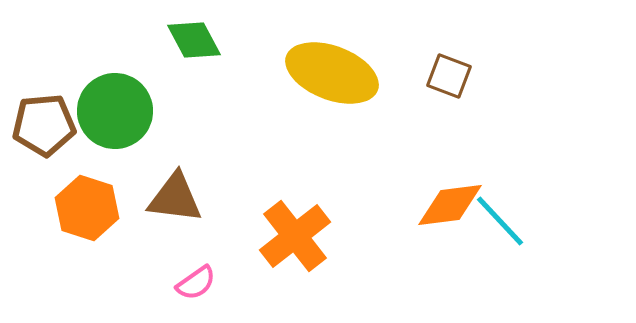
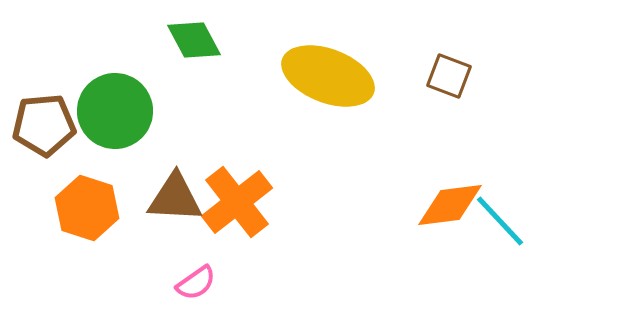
yellow ellipse: moved 4 px left, 3 px down
brown triangle: rotated 4 degrees counterclockwise
orange cross: moved 58 px left, 34 px up
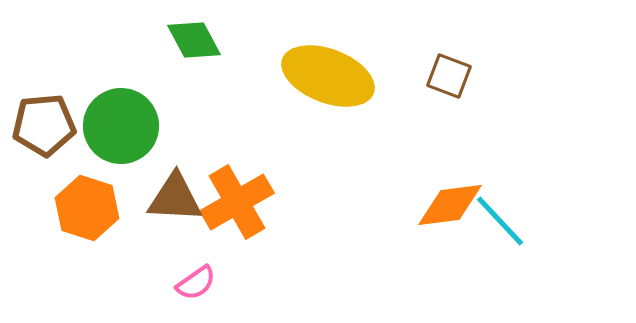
green circle: moved 6 px right, 15 px down
orange cross: rotated 8 degrees clockwise
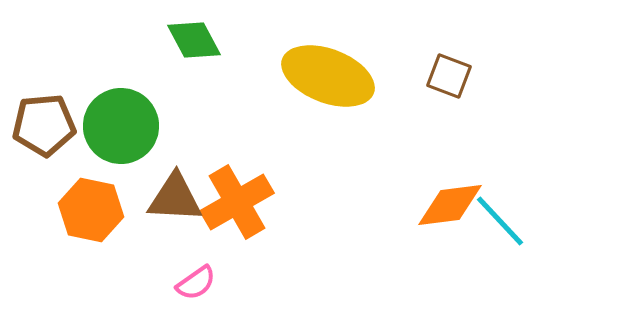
orange hexagon: moved 4 px right, 2 px down; rotated 6 degrees counterclockwise
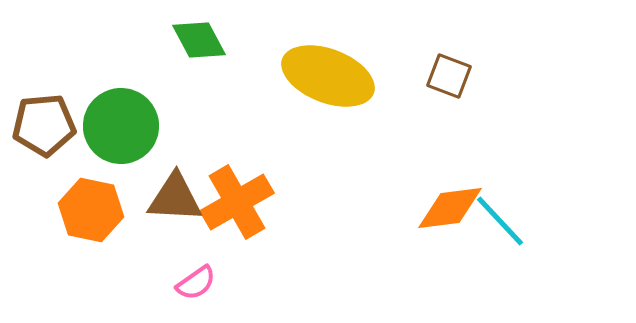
green diamond: moved 5 px right
orange diamond: moved 3 px down
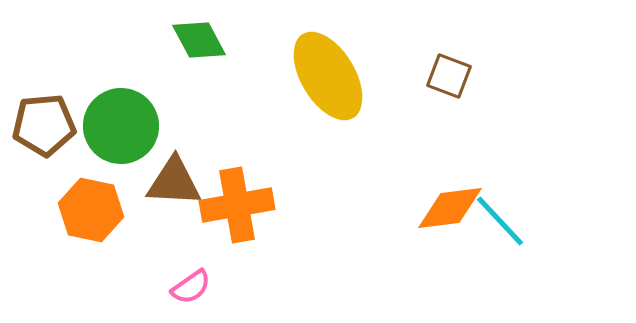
yellow ellipse: rotated 38 degrees clockwise
brown triangle: moved 1 px left, 16 px up
orange cross: moved 3 px down; rotated 20 degrees clockwise
pink semicircle: moved 5 px left, 4 px down
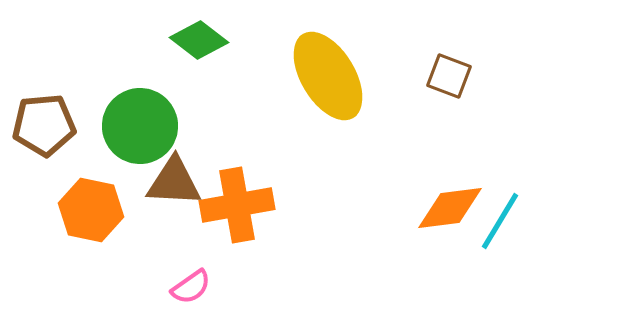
green diamond: rotated 24 degrees counterclockwise
green circle: moved 19 px right
cyan line: rotated 74 degrees clockwise
